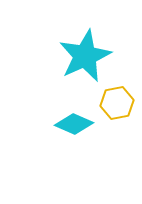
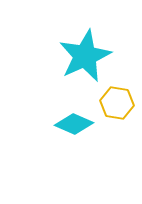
yellow hexagon: rotated 20 degrees clockwise
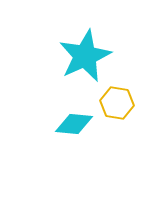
cyan diamond: rotated 18 degrees counterclockwise
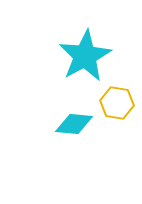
cyan star: rotated 4 degrees counterclockwise
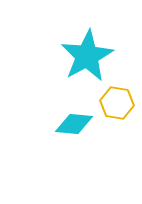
cyan star: moved 2 px right
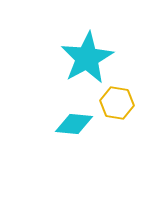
cyan star: moved 2 px down
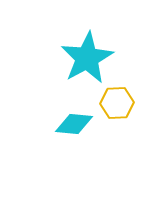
yellow hexagon: rotated 12 degrees counterclockwise
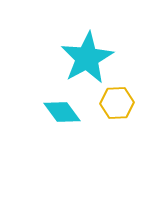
cyan diamond: moved 12 px left, 12 px up; rotated 48 degrees clockwise
